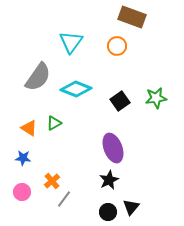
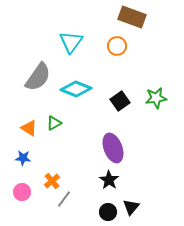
black star: rotated 12 degrees counterclockwise
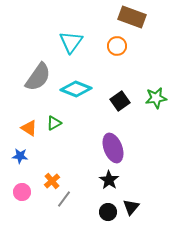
blue star: moved 3 px left, 2 px up
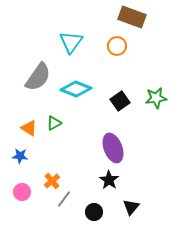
black circle: moved 14 px left
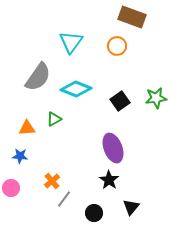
green triangle: moved 4 px up
orange triangle: moved 2 px left; rotated 36 degrees counterclockwise
pink circle: moved 11 px left, 4 px up
black circle: moved 1 px down
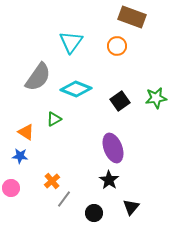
orange triangle: moved 1 px left, 4 px down; rotated 36 degrees clockwise
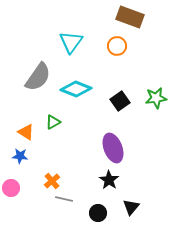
brown rectangle: moved 2 px left
green triangle: moved 1 px left, 3 px down
gray line: rotated 66 degrees clockwise
black circle: moved 4 px right
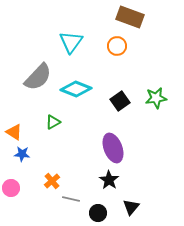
gray semicircle: rotated 8 degrees clockwise
orange triangle: moved 12 px left
blue star: moved 2 px right, 2 px up
gray line: moved 7 px right
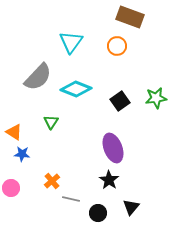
green triangle: moved 2 px left; rotated 28 degrees counterclockwise
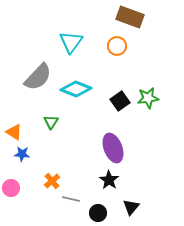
green star: moved 8 px left
